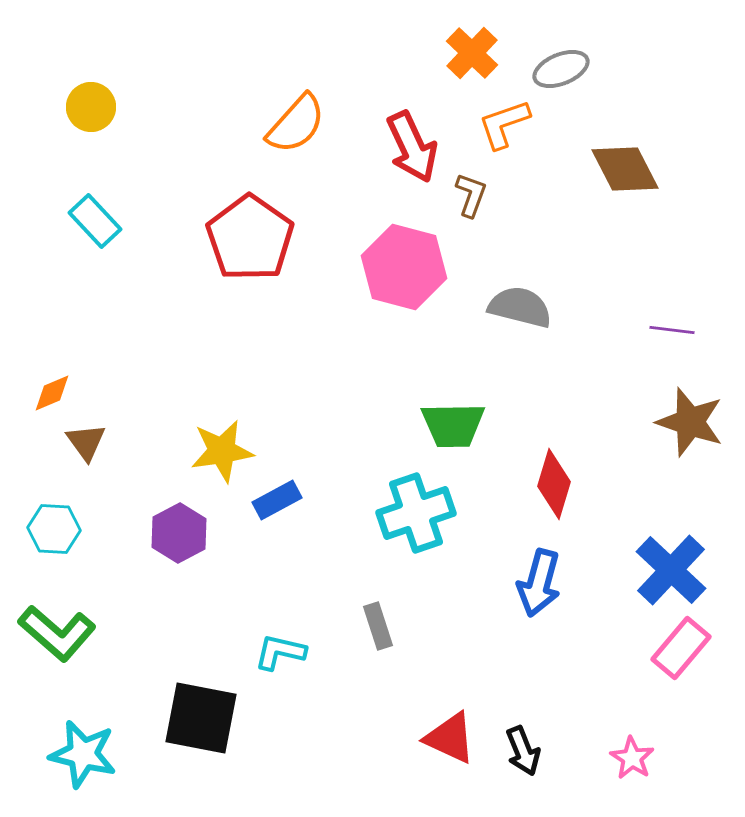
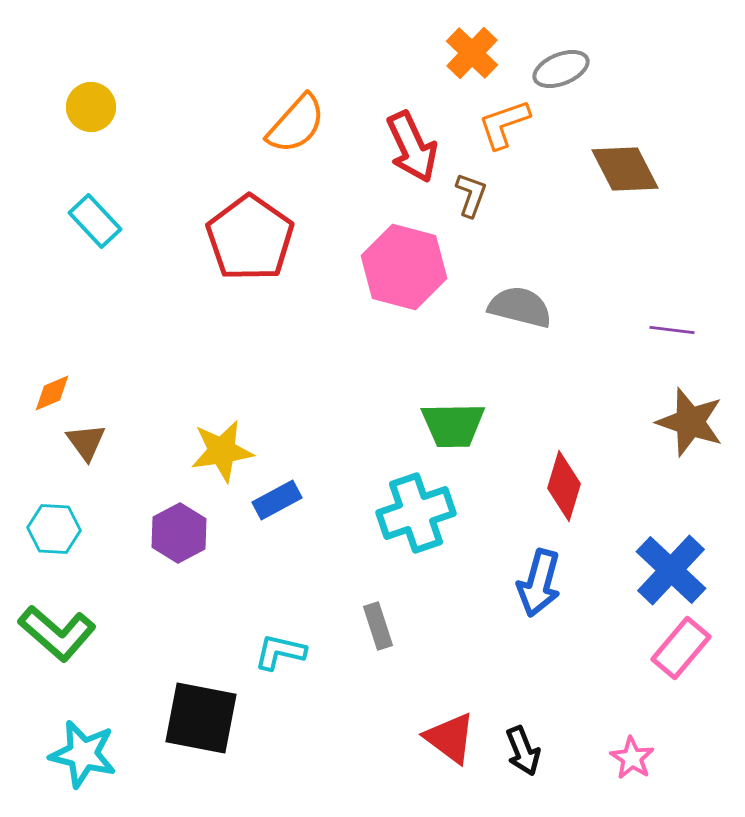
red diamond: moved 10 px right, 2 px down
red triangle: rotated 12 degrees clockwise
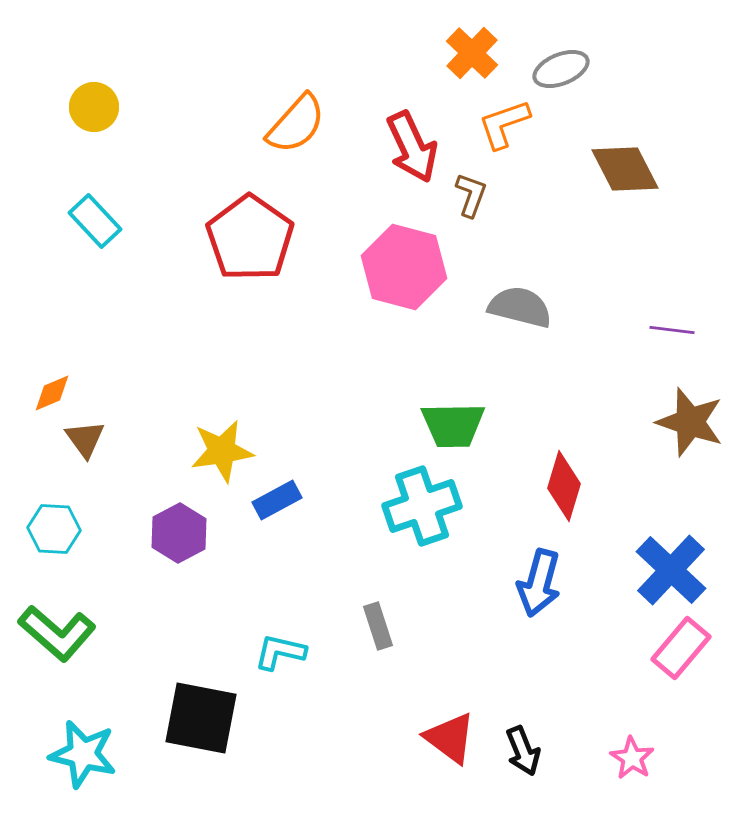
yellow circle: moved 3 px right
brown triangle: moved 1 px left, 3 px up
cyan cross: moved 6 px right, 7 px up
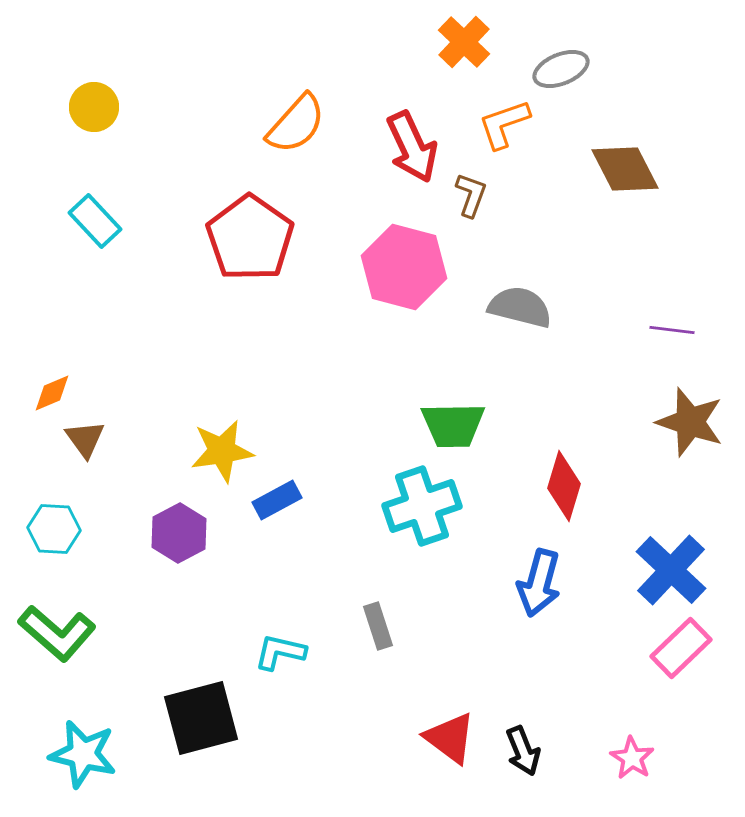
orange cross: moved 8 px left, 11 px up
pink rectangle: rotated 6 degrees clockwise
black square: rotated 26 degrees counterclockwise
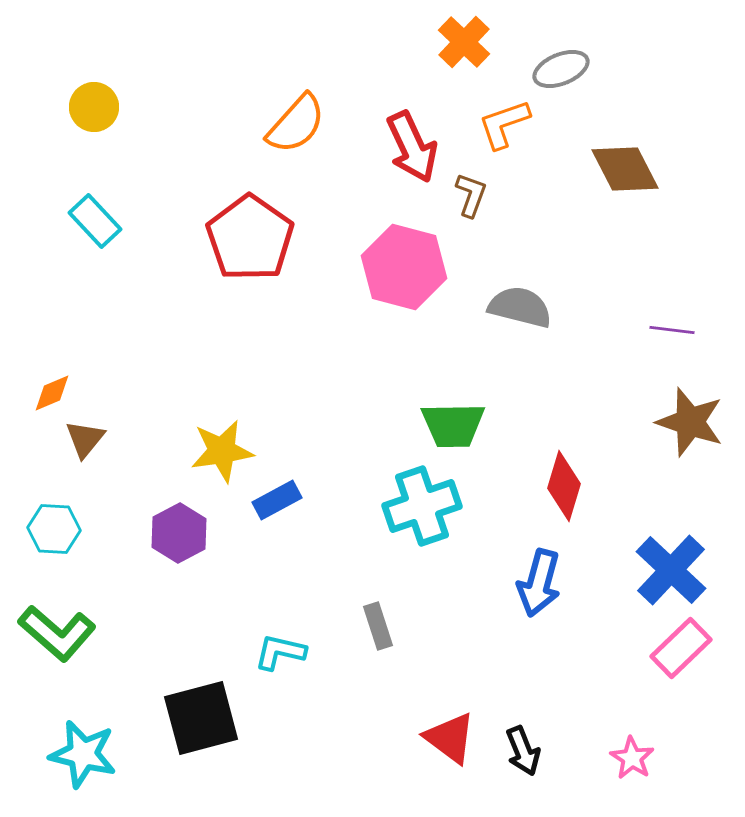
brown triangle: rotated 15 degrees clockwise
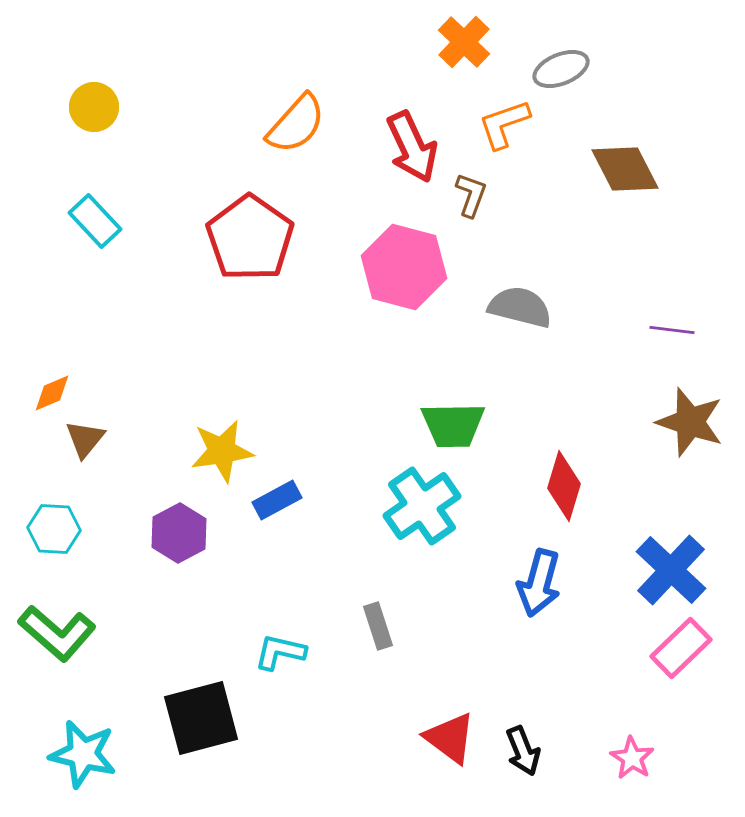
cyan cross: rotated 16 degrees counterclockwise
